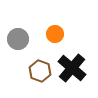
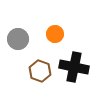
black cross: moved 2 px right, 1 px up; rotated 28 degrees counterclockwise
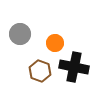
orange circle: moved 9 px down
gray circle: moved 2 px right, 5 px up
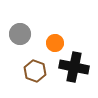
brown hexagon: moved 5 px left
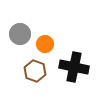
orange circle: moved 10 px left, 1 px down
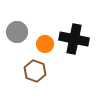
gray circle: moved 3 px left, 2 px up
black cross: moved 28 px up
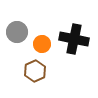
orange circle: moved 3 px left
brown hexagon: rotated 15 degrees clockwise
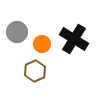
black cross: rotated 20 degrees clockwise
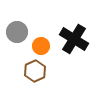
orange circle: moved 1 px left, 2 px down
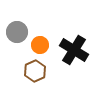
black cross: moved 11 px down
orange circle: moved 1 px left, 1 px up
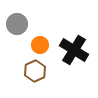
gray circle: moved 8 px up
